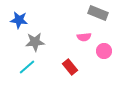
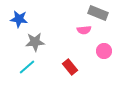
blue star: moved 1 px up
pink semicircle: moved 7 px up
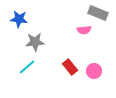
pink circle: moved 10 px left, 20 px down
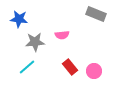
gray rectangle: moved 2 px left, 1 px down
pink semicircle: moved 22 px left, 5 px down
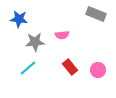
cyan line: moved 1 px right, 1 px down
pink circle: moved 4 px right, 1 px up
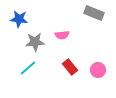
gray rectangle: moved 2 px left, 1 px up
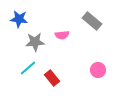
gray rectangle: moved 2 px left, 8 px down; rotated 18 degrees clockwise
red rectangle: moved 18 px left, 11 px down
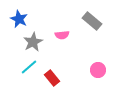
blue star: rotated 18 degrees clockwise
gray star: moved 2 px left; rotated 24 degrees counterclockwise
cyan line: moved 1 px right, 1 px up
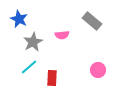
red rectangle: rotated 42 degrees clockwise
